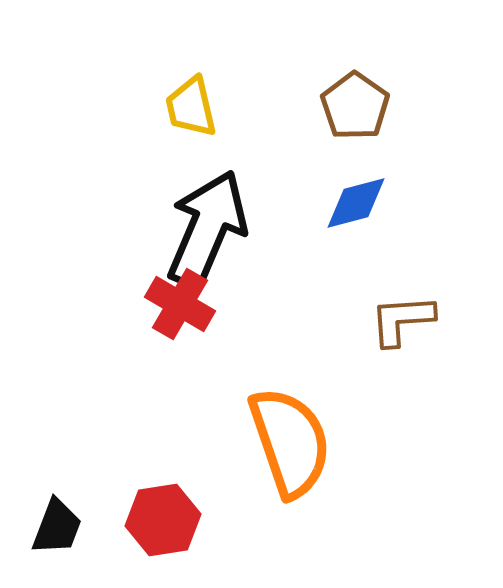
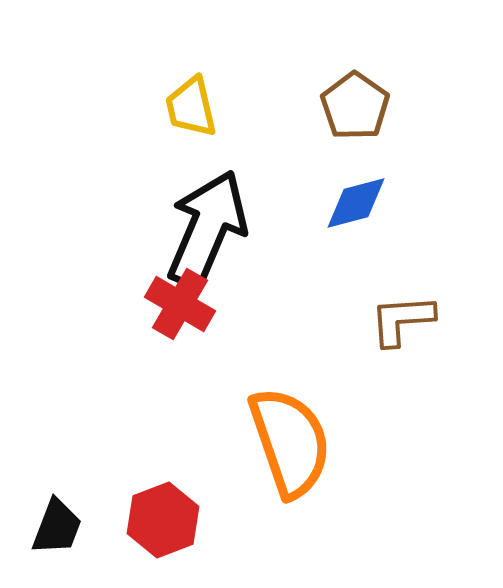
red hexagon: rotated 12 degrees counterclockwise
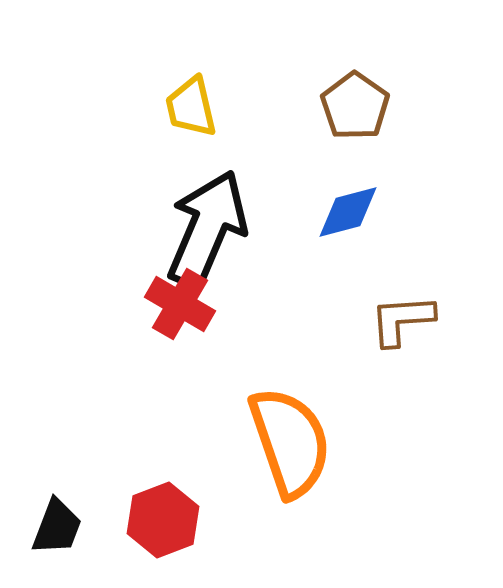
blue diamond: moved 8 px left, 9 px down
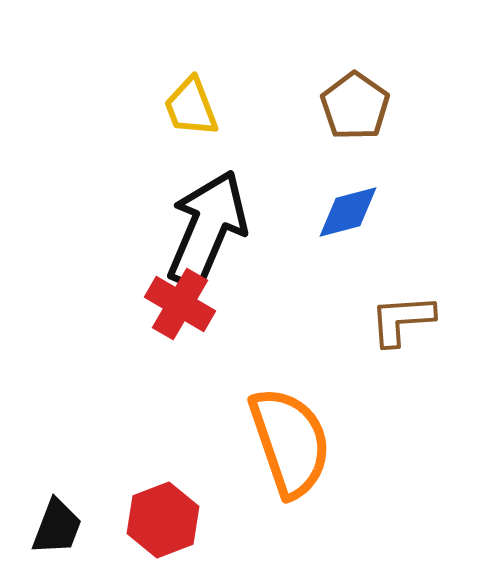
yellow trapezoid: rotated 8 degrees counterclockwise
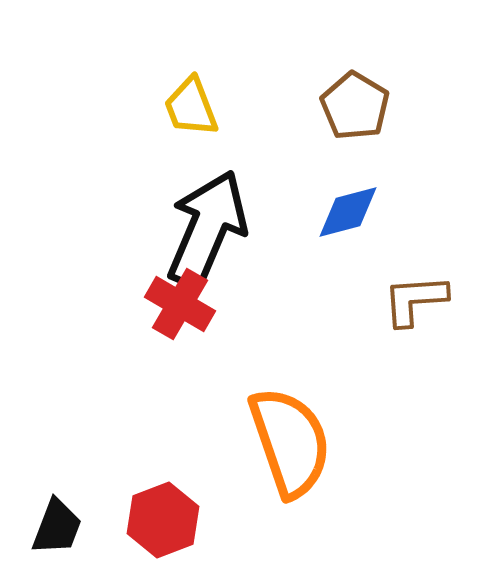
brown pentagon: rotated 4 degrees counterclockwise
brown L-shape: moved 13 px right, 20 px up
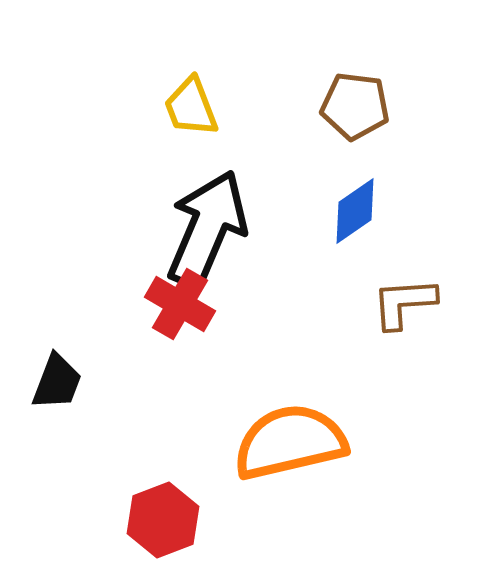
brown pentagon: rotated 24 degrees counterclockwise
blue diamond: moved 7 px right, 1 px up; rotated 20 degrees counterclockwise
brown L-shape: moved 11 px left, 3 px down
orange semicircle: rotated 84 degrees counterclockwise
black trapezoid: moved 145 px up
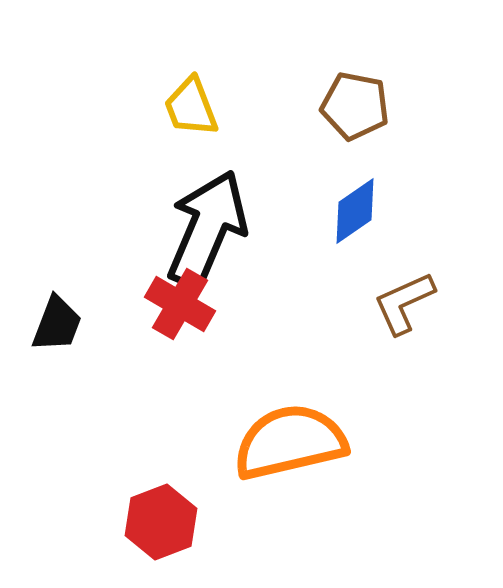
brown pentagon: rotated 4 degrees clockwise
brown L-shape: rotated 20 degrees counterclockwise
black trapezoid: moved 58 px up
red hexagon: moved 2 px left, 2 px down
